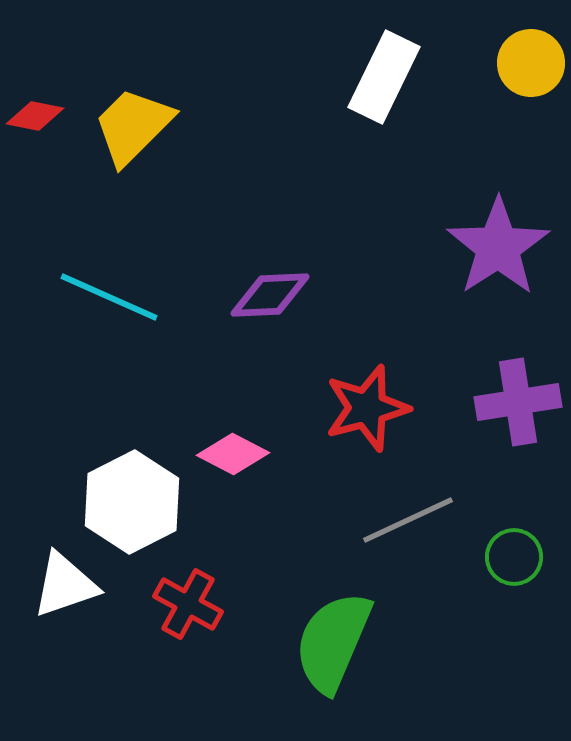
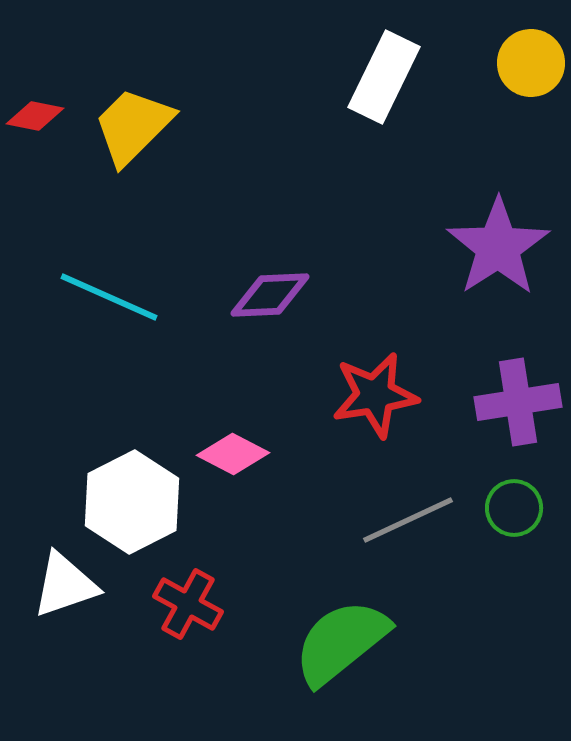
red star: moved 8 px right, 13 px up; rotated 6 degrees clockwise
green circle: moved 49 px up
green semicircle: moved 8 px right; rotated 28 degrees clockwise
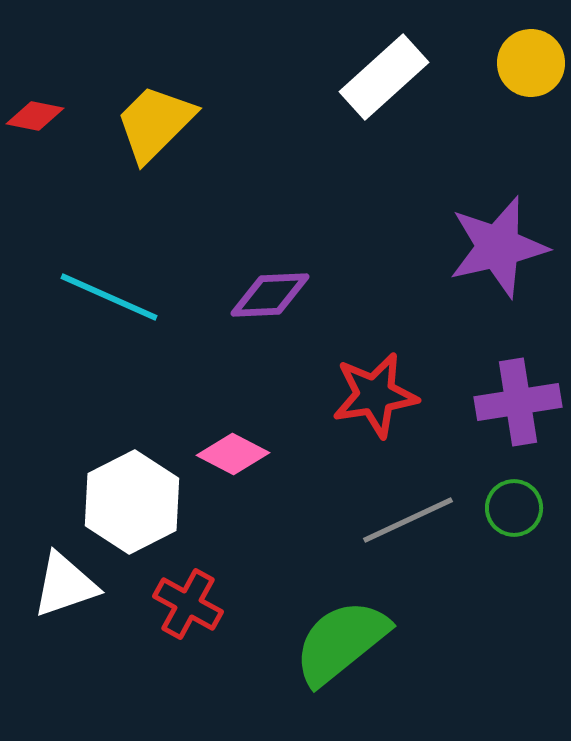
white rectangle: rotated 22 degrees clockwise
yellow trapezoid: moved 22 px right, 3 px up
purple star: rotated 20 degrees clockwise
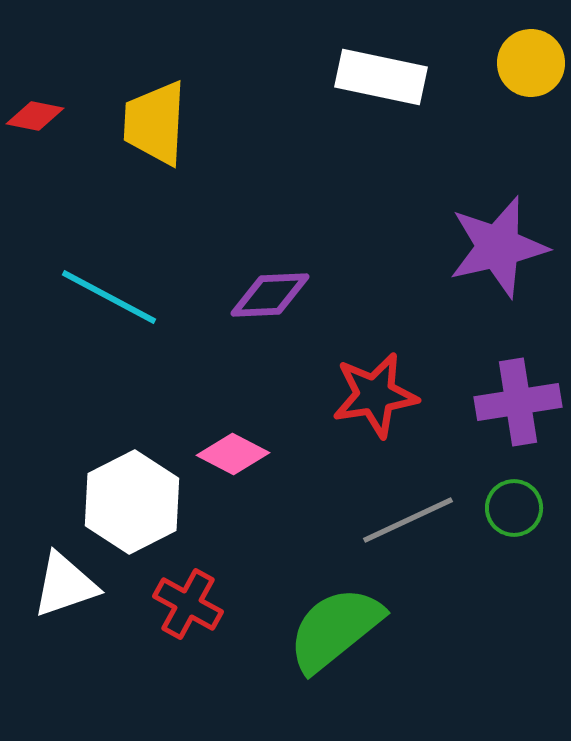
white rectangle: moved 3 px left; rotated 54 degrees clockwise
yellow trapezoid: rotated 42 degrees counterclockwise
cyan line: rotated 4 degrees clockwise
green semicircle: moved 6 px left, 13 px up
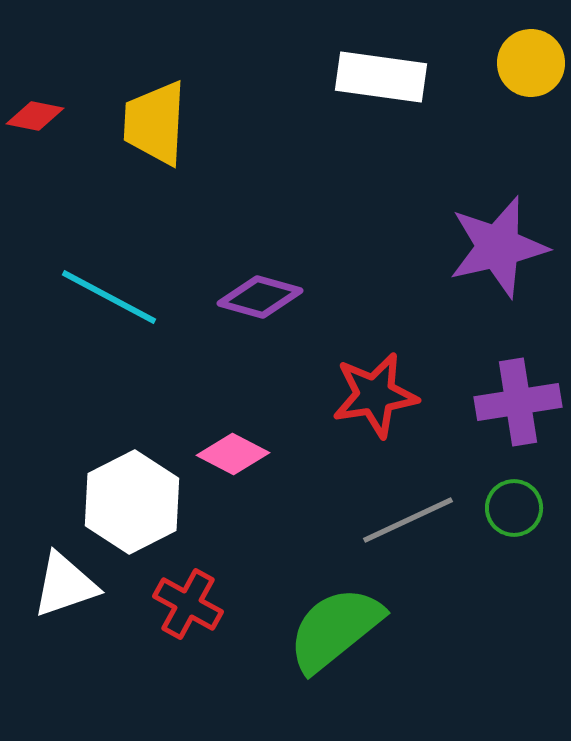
white rectangle: rotated 4 degrees counterclockwise
purple diamond: moved 10 px left, 2 px down; rotated 18 degrees clockwise
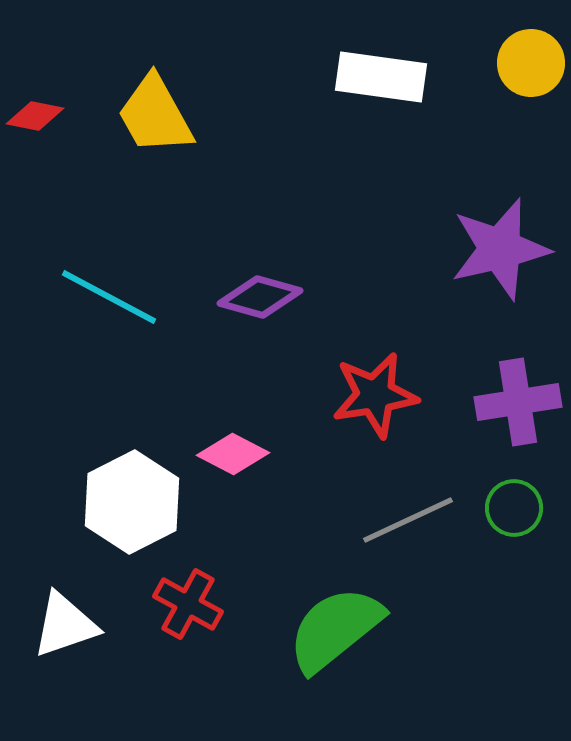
yellow trapezoid: moved 8 px up; rotated 32 degrees counterclockwise
purple star: moved 2 px right, 2 px down
white triangle: moved 40 px down
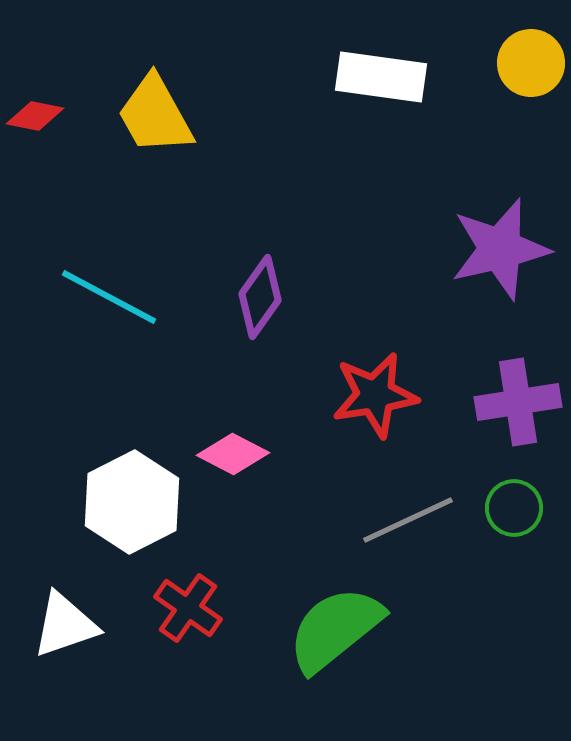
purple diamond: rotated 70 degrees counterclockwise
red cross: moved 4 px down; rotated 6 degrees clockwise
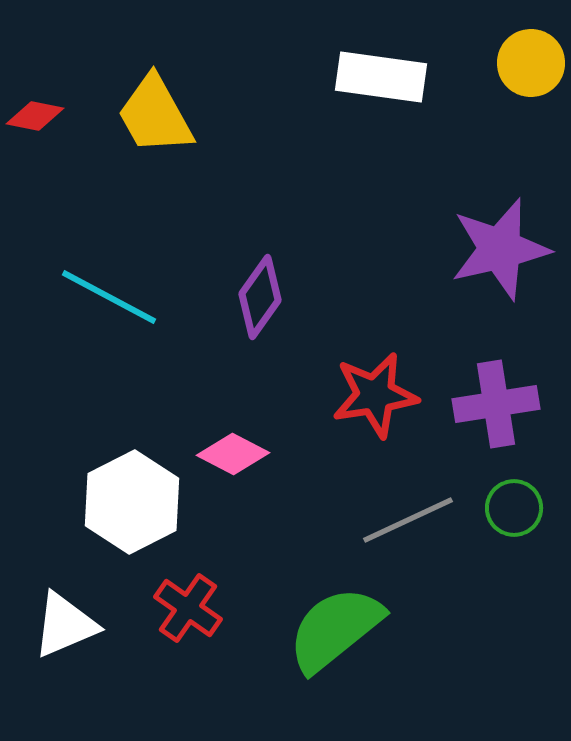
purple cross: moved 22 px left, 2 px down
white triangle: rotated 4 degrees counterclockwise
